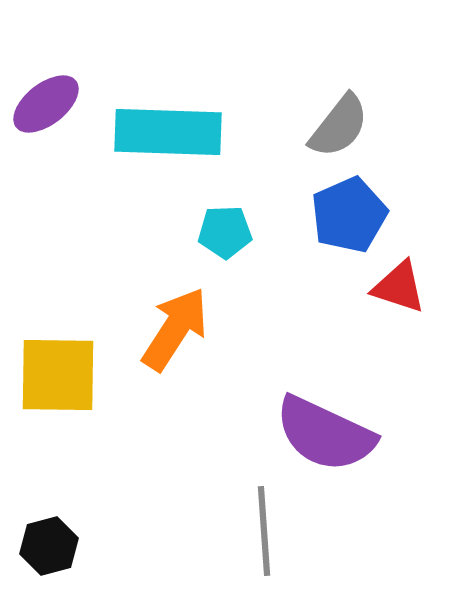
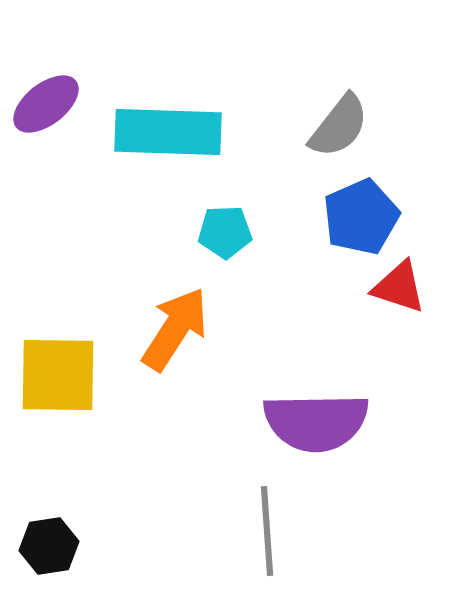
blue pentagon: moved 12 px right, 2 px down
purple semicircle: moved 9 px left, 12 px up; rotated 26 degrees counterclockwise
gray line: moved 3 px right
black hexagon: rotated 6 degrees clockwise
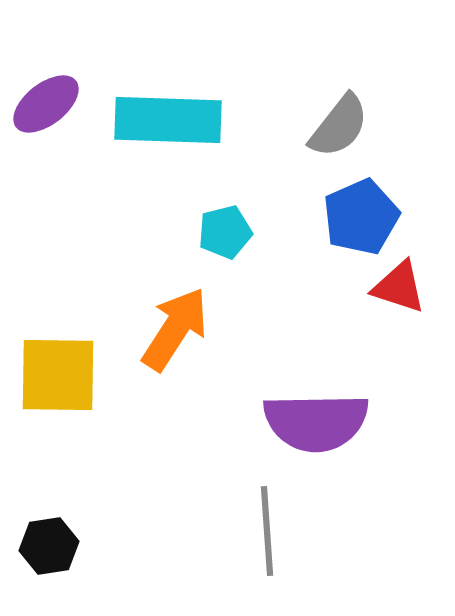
cyan rectangle: moved 12 px up
cyan pentagon: rotated 12 degrees counterclockwise
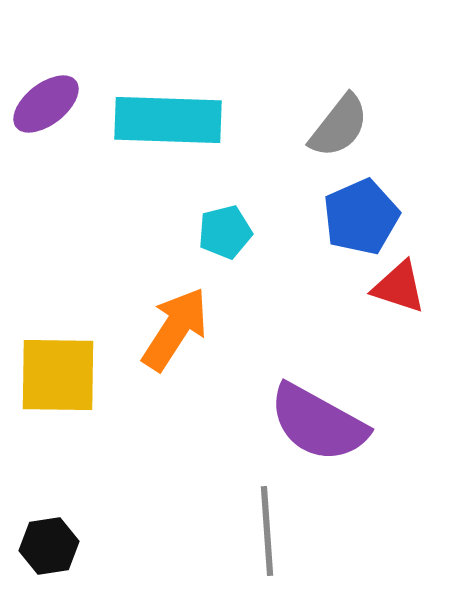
purple semicircle: moved 2 px right, 1 px down; rotated 30 degrees clockwise
